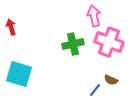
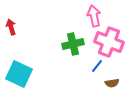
cyan square: rotated 8 degrees clockwise
brown semicircle: moved 1 px right, 3 px down; rotated 32 degrees counterclockwise
blue line: moved 2 px right, 24 px up
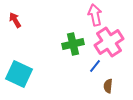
pink arrow: moved 1 px right, 1 px up
red arrow: moved 4 px right, 7 px up; rotated 14 degrees counterclockwise
pink cross: rotated 36 degrees clockwise
blue line: moved 2 px left
brown semicircle: moved 4 px left, 3 px down; rotated 104 degrees clockwise
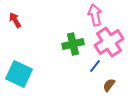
brown semicircle: moved 1 px right, 1 px up; rotated 32 degrees clockwise
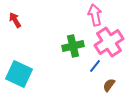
green cross: moved 2 px down
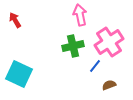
pink arrow: moved 15 px left
brown semicircle: rotated 32 degrees clockwise
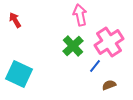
green cross: rotated 30 degrees counterclockwise
